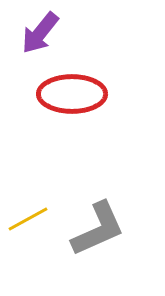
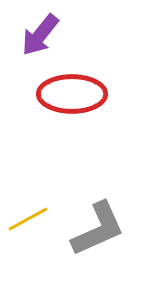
purple arrow: moved 2 px down
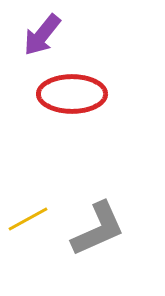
purple arrow: moved 2 px right
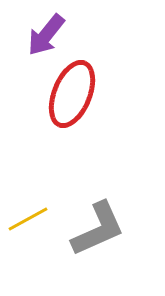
purple arrow: moved 4 px right
red ellipse: rotated 68 degrees counterclockwise
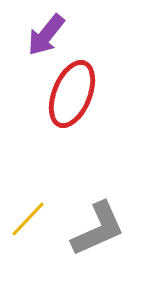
yellow line: rotated 18 degrees counterclockwise
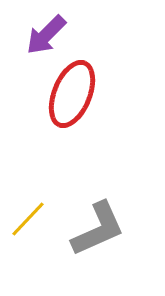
purple arrow: rotated 6 degrees clockwise
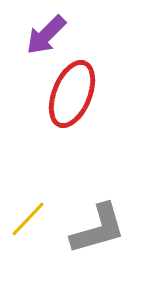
gray L-shape: rotated 8 degrees clockwise
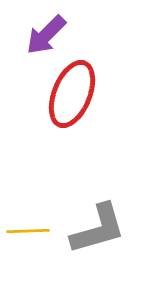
yellow line: moved 12 px down; rotated 45 degrees clockwise
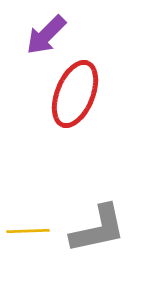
red ellipse: moved 3 px right
gray L-shape: rotated 4 degrees clockwise
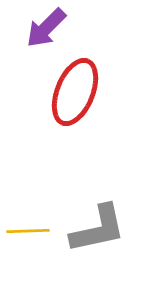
purple arrow: moved 7 px up
red ellipse: moved 2 px up
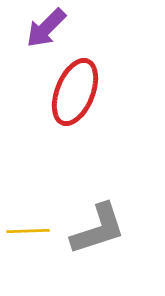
gray L-shape: rotated 6 degrees counterclockwise
